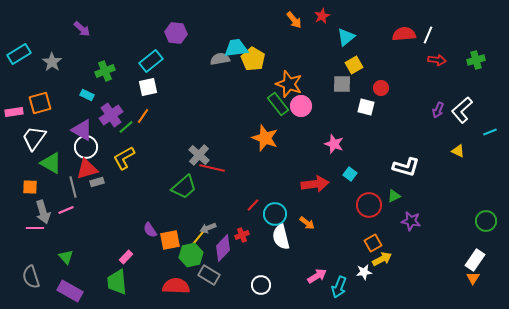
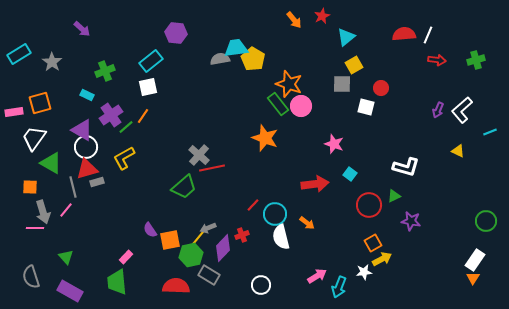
red line at (212, 168): rotated 25 degrees counterclockwise
pink line at (66, 210): rotated 28 degrees counterclockwise
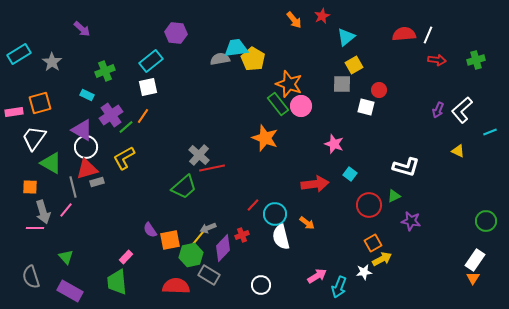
red circle at (381, 88): moved 2 px left, 2 px down
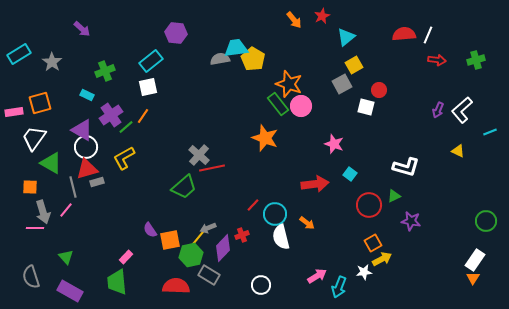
gray square at (342, 84): rotated 30 degrees counterclockwise
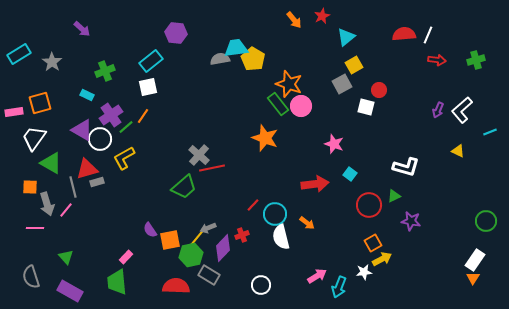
white circle at (86, 147): moved 14 px right, 8 px up
gray arrow at (43, 212): moved 4 px right, 8 px up
yellow line at (198, 238): moved 2 px left, 1 px down
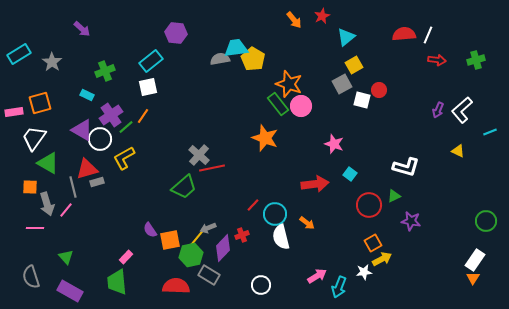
white square at (366, 107): moved 4 px left, 7 px up
green triangle at (51, 163): moved 3 px left
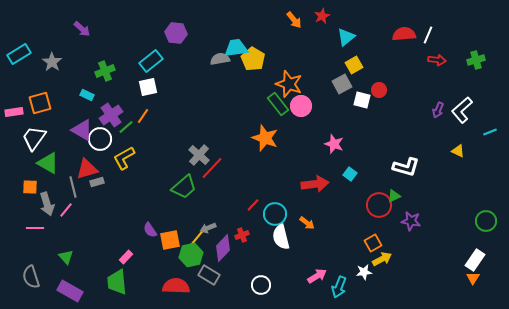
red line at (212, 168): rotated 35 degrees counterclockwise
red circle at (369, 205): moved 10 px right
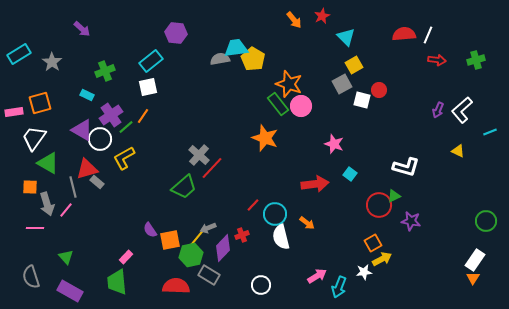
cyan triangle at (346, 37): rotated 36 degrees counterclockwise
gray rectangle at (97, 182): rotated 56 degrees clockwise
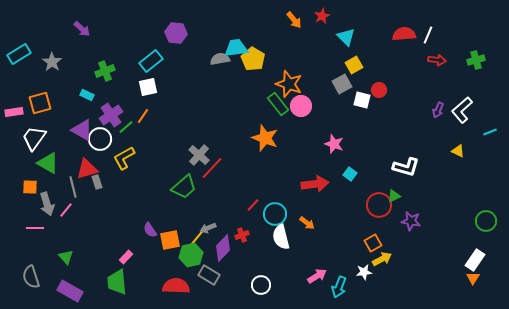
gray rectangle at (97, 182): rotated 32 degrees clockwise
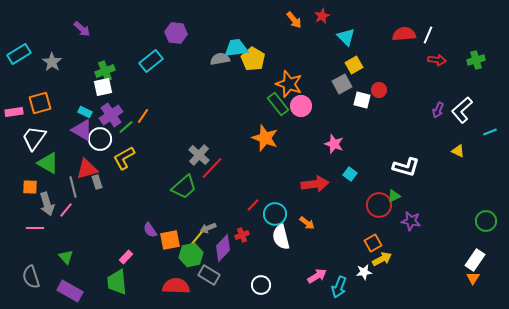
white square at (148, 87): moved 45 px left
cyan rectangle at (87, 95): moved 2 px left, 17 px down
